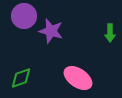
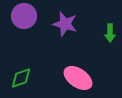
purple star: moved 14 px right, 7 px up
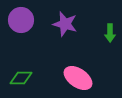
purple circle: moved 3 px left, 4 px down
green diamond: rotated 20 degrees clockwise
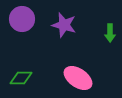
purple circle: moved 1 px right, 1 px up
purple star: moved 1 px left, 1 px down
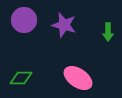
purple circle: moved 2 px right, 1 px down
green arrow: moved 2 px left, 1 px up
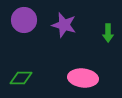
green arrow: moved 1 px down
pink ellipse: moved 5 px right; rotated 28 degrees counterclockwise
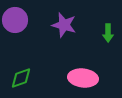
purple circle: moved 9 px left
green diamond: rotated 20 degrees counterclockwise
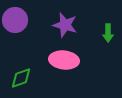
purple star: moved 1 px right
pink ellipse: moved 19 px left, 18 px up
